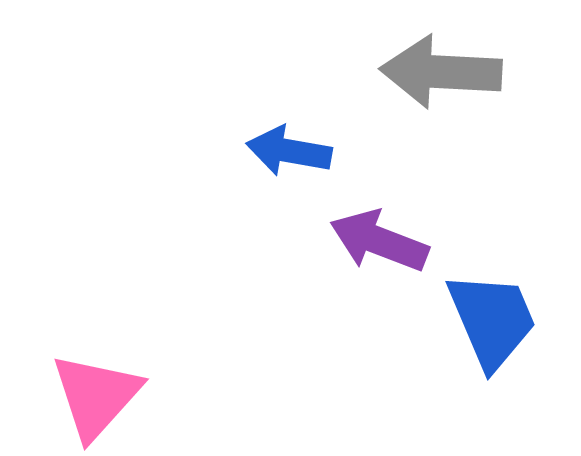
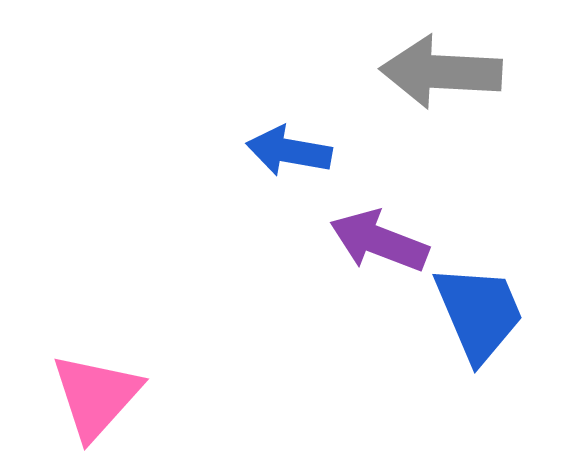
blue trapezoid: moved 13 px left, 7 px up
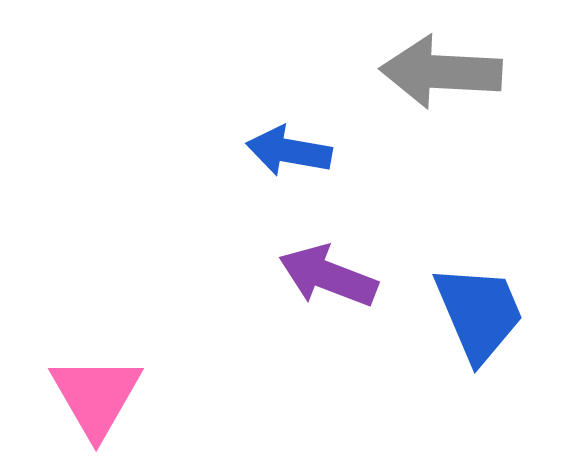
purple arrow: moved 51 px left, 35 px down
pink triangle: rotated 12 degrees counterclockwise
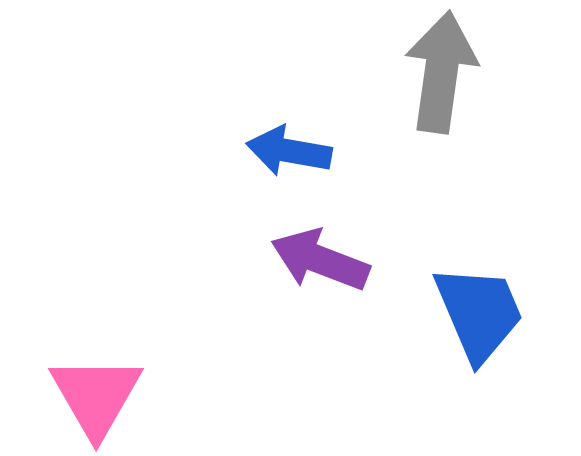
gray arrow: rotated 95 degrees clockwise
purple arrow: moved 8 px left, 16 px up
